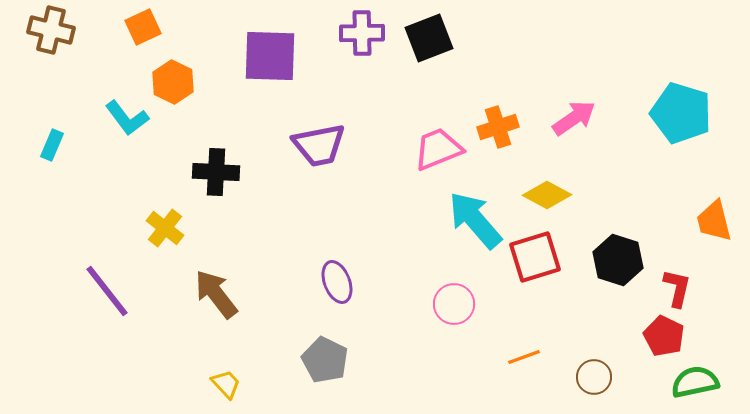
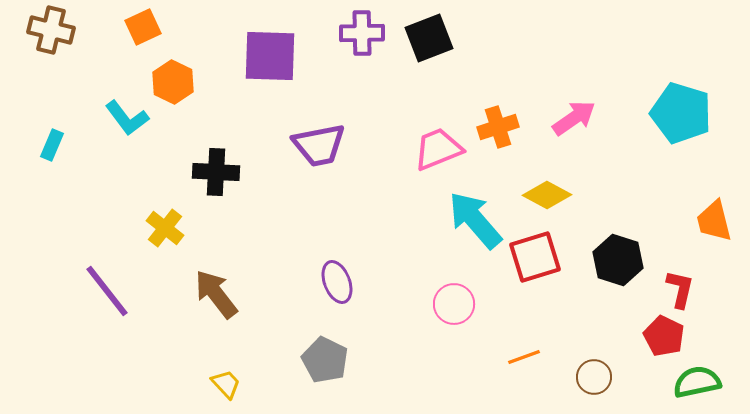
red L-shape: moved 3 px right, 1 px down
green semicircle: moved 2 px right
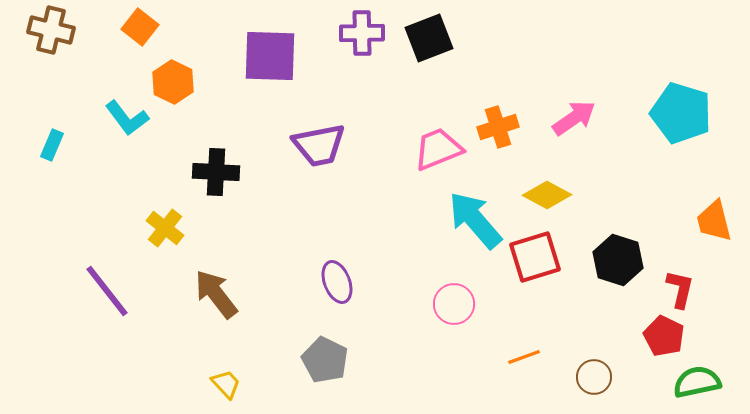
orange square: moved 3 px left; rotated 27 degrees counterclockwise
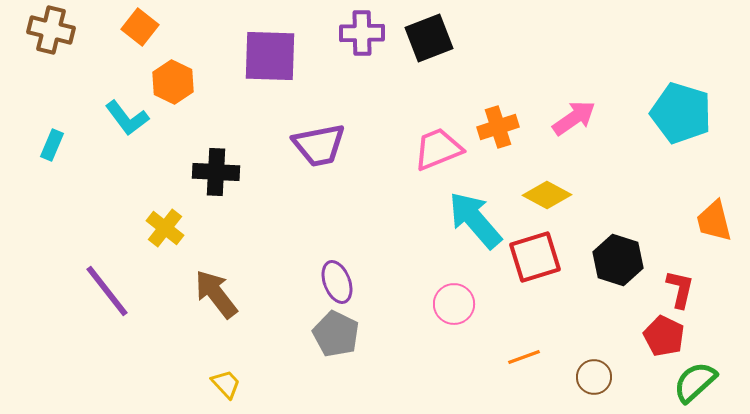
gray pentagon: moved 11 px right, 26 px up
green semicircle: moved 2 px left; rotated 30 degrees counterclockwise
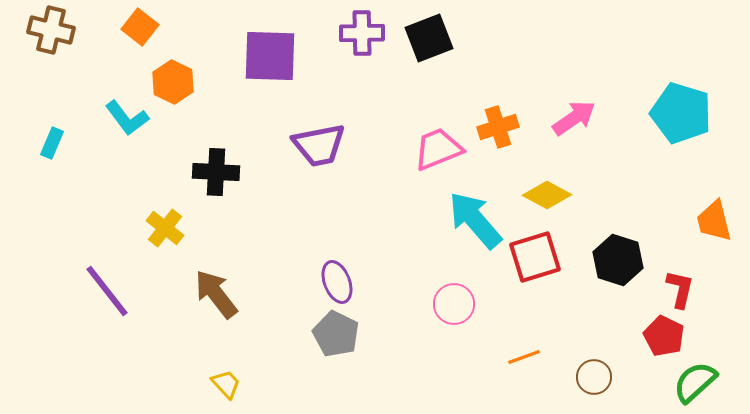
cyan rectangle: moved 2 px up
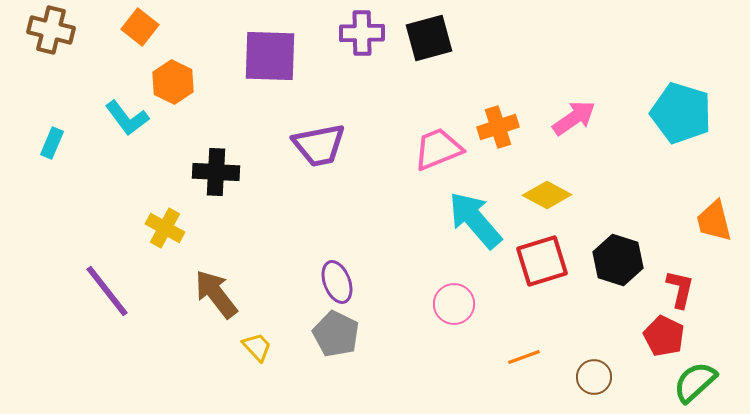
black square: rotated 6 degrees clockwise
yellow cross: rotated 9 degrees counterclockwise
red square: moved 7 px right, 4 px down
yellow trapezoid: moved 31 px right, 37 px up
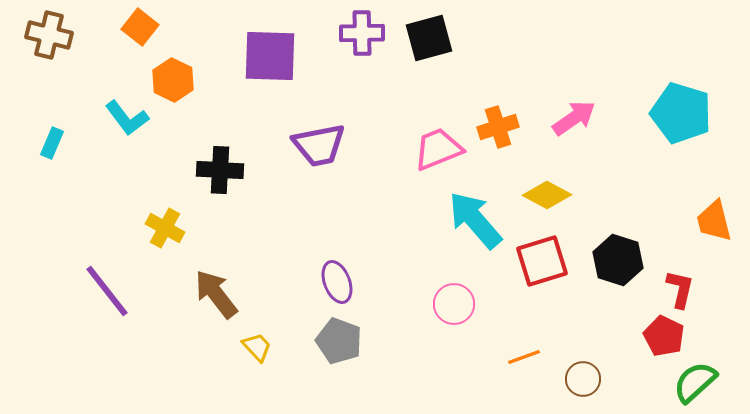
brown cross: moved 2 px left, 5 px down
orange hexagon: moved 2 px up
black cross: moved 4 px right, 2 px up
gray pentagon: moved 3 px right, 7 px down; rotated 6 degrees counterclockwise
brown circle: moved 11 px left, 2 px down
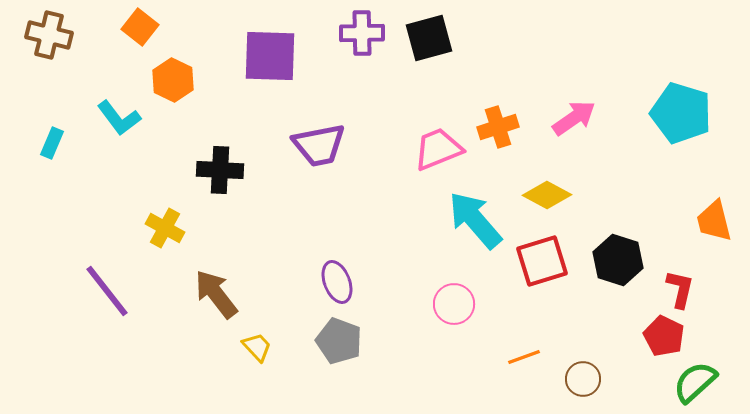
cyan L-shape: moved 8 px left
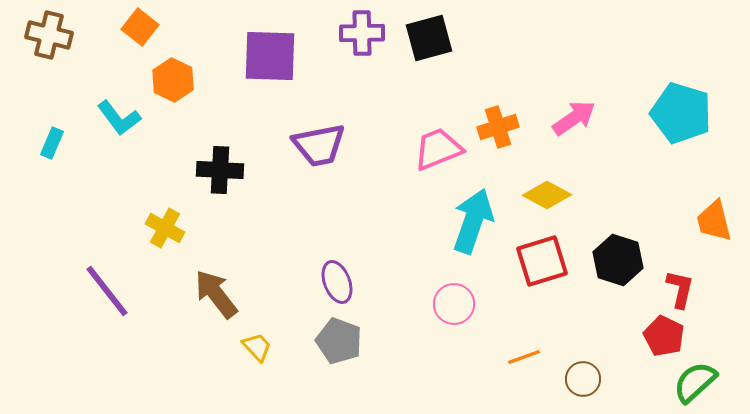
cyan arrow: moved 2 px left, 1 px down; rotated 60 degrees clockwise
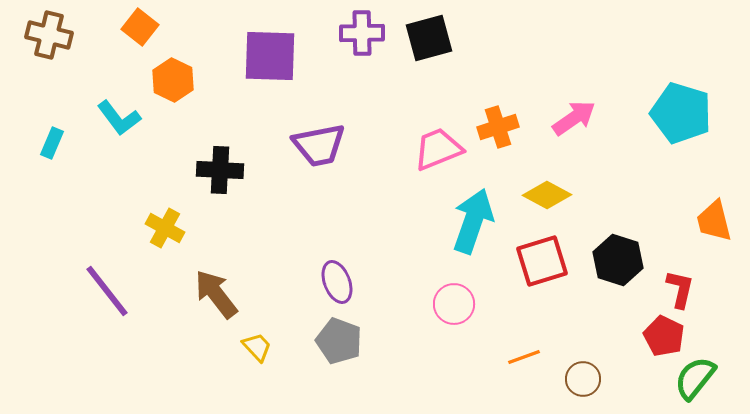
green semicircle: moved 4 px up; rotated 9 degrees counterclockwise
